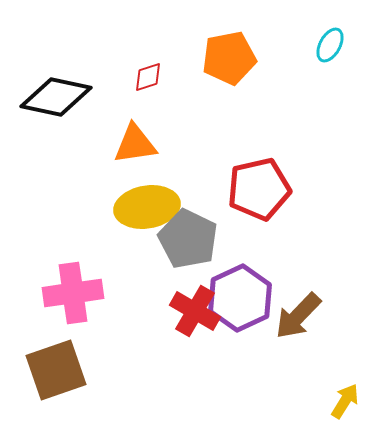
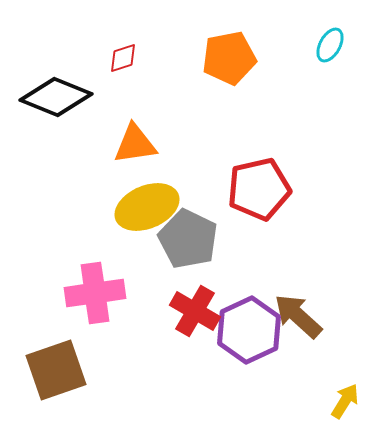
red diamond: moved 25 px left, 19 px up
black diamond: rotated 10 degrees clockwise
yellow ellipse: rotated 14 degrees counterclockwise
pink cross: moved 22 px right
purple hexagon: moved 9 px right, 32 px down
brown arrow: rotated 88 degrees clockwise
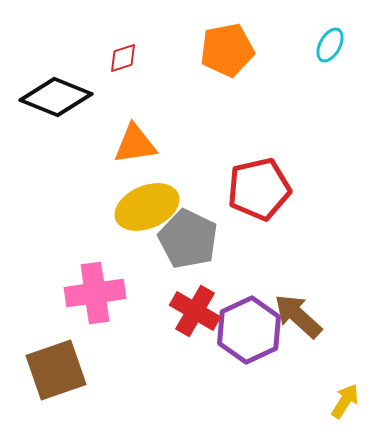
orange pentagon: moved 2 px left, 8 px up
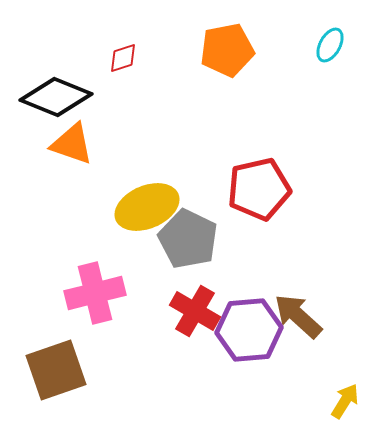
orange triangle: moved 63 px left; rotated 27 degrees clockwise
pink cross: rotated 6 degrees counterclockwise
purple hexagon: rotated 20 degrees clockwise
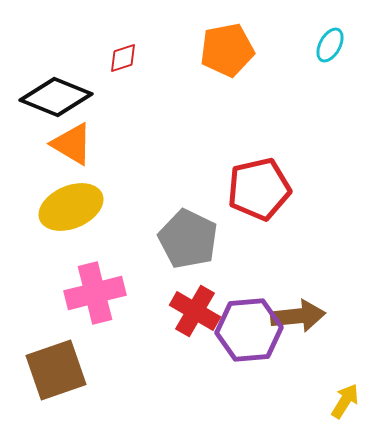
orange triangle: rotated 12 degrees clockwise
yellow ellipse: moved 76 px left
brown arrow: rotated 132 degrees clockwise
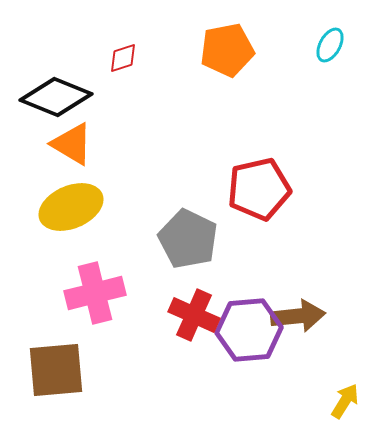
red cross: moved 1 px left, 4 px down; rotated 6 degrees counterclockwise
brown square: rotated 14 degrees clockwise
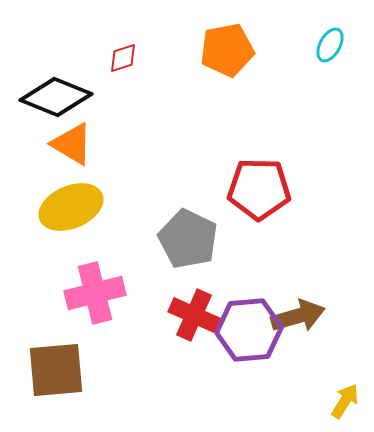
red pentagon: rotated 14 degrees clockwise
brown arrow: rotated 10 degrees counterclockwise
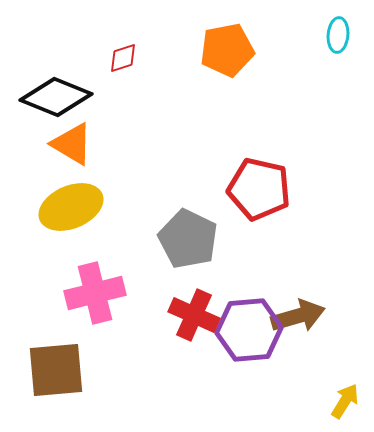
cyan ellipse: moved 8 px right, 10 px up; rotated 24 degrees counterclockwise
red pentagon: rotated 12 degrees clockwise
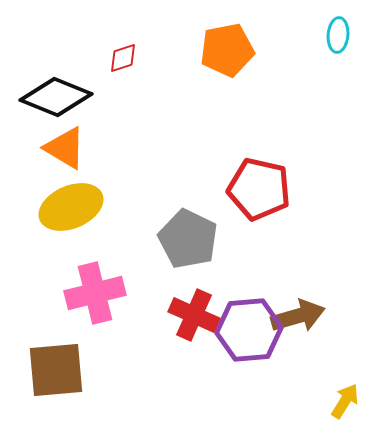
orange triangle: moved 7 px left, 4 px down
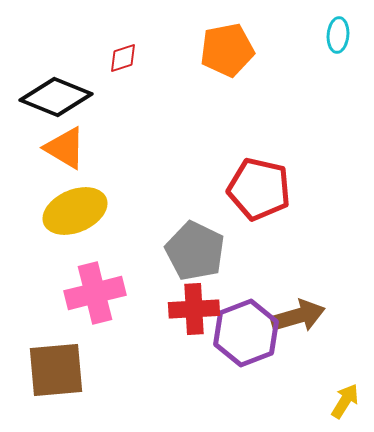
yellow ellipse: moved 4 px right, 4 px down
gray pentagon: moved 7 px right, 12 px down
red cross: moved 6 px up; rotated 27 degrees counterclockwise
purple hexagon: moved 3 px left, 3 px down; rotated 16 degrees counterclockwise
